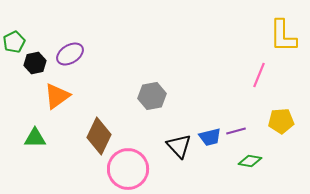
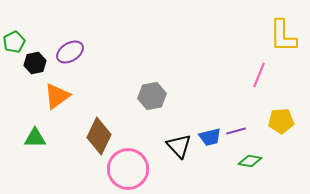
purple ellipse: moved 2 px up
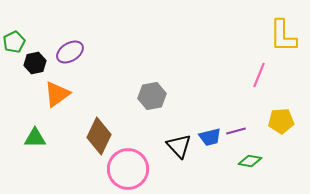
orange triangle: moved 2 px up
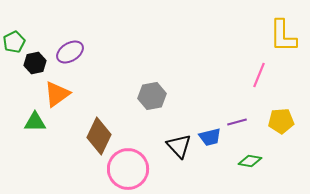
purple line: moved 1 px right, 9 px up
green triangle: moved 16 px up
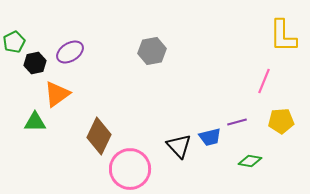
pink line: moved 5 px right, 6 px down
gray hexagon: moved 45 px up
pink circle: moved 2 px right
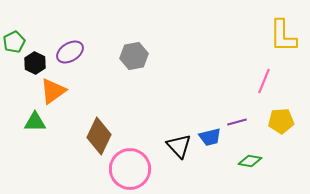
gray hexagon: moved 18 px left, 5 px down
black hexagon: rotated 20 degrees counterclockwise
orange triangle: moved 4 px left, 3 px up
